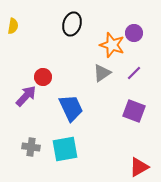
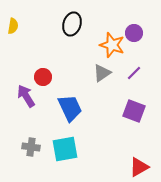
purple arrow: rotated 75 degrees counterclockwise
blue trapezoid: moved 1 px left
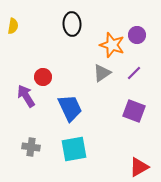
black ellipse: rotated 20 degrees counterclockwise
purple circle: moved 3 px right, 2 px down
cyan square: moved 9 px right
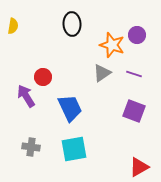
purple line: moved 1 px down; rotated 63 degrees clockwise
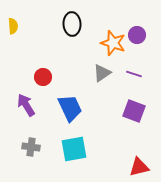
yellow semicircle: rotated 14 degrees counterclockwise
orange star: moved 1 px right, 2 px up
purple arrow: moved 9 px down
red triangle: rotated 15 degrees clockwise
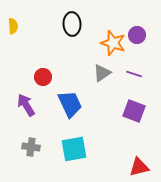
blue trapezoid: moved 4 px up
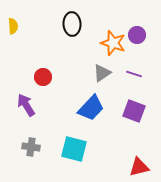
blue trapezoid: moved 21 px right, 4 px down; rotated 68 degrees clockwise
cyan square: rotated 24 degrees clockwise
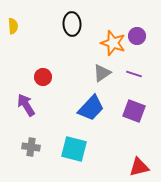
purple circle: moved 1 px down
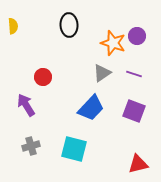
black ellipse: moved 3 px left, 1 px down
gray cross: moved 1 px up; rotated 24 degrees counterclockwise
red triangle: moved 1 px left, 3 px up
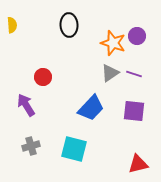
yellow semicircle: moved 1 px left, 1 px up
gray triangle: moved 8 px right
purple square: rotated 15 degrees counterclockwise
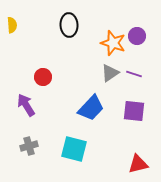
gray cross: moved 2 px left
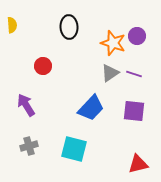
black ellipse: moved 2 px down
red circle: moved 11 px up
